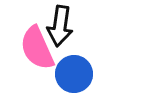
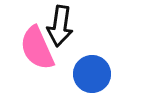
blue circle: moved 18 px right
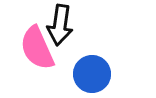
black arrow: moved 1 px up
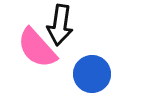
pink semicircle: rotated 18 degrees counterclockwise
